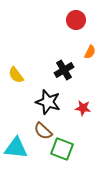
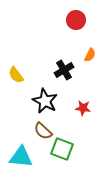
orange semicircle: moved 3 px down
black star: moved 3 px left, 1 px up; rotated 10 degrees clockwise
cyan triangle: moved 5 px right, 9 px down
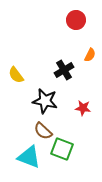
black star: rotated 15 degrees counterclockwise
cyan triangle: moved 8 px right; rotated 15 degrees clockwise
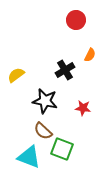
black cross: moved 1 px right
yellow semicircle: rotated 90 degrees clockwise
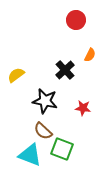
black cross: rotated 12 degrees counterclockwise
cyan triangle: moved 1 px right, 2 px up
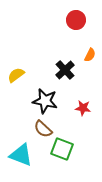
brown semicircle: moved 2 px up
cyan triangle: moved 9 px left
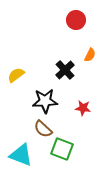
black star: rotated 15 degrees counterclockwise
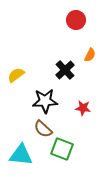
cyan triangle: rotated 15 degrees counterclockwise
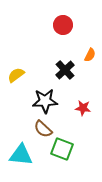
red circle: moved 13 px left, 5 px down
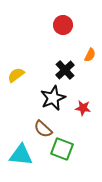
black star: moved 8 px right, 3 px up; rotated 20 degrees counterclockwise
